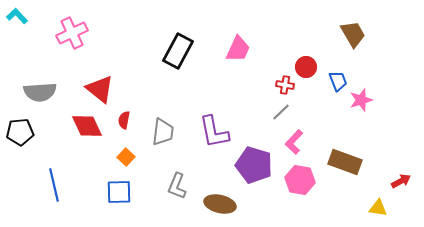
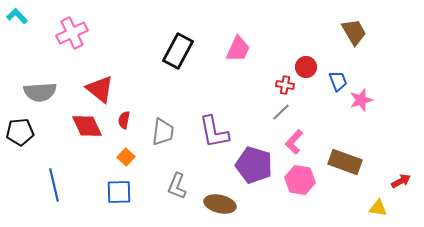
brown trapezoid: moved 1 px right, 2 px up
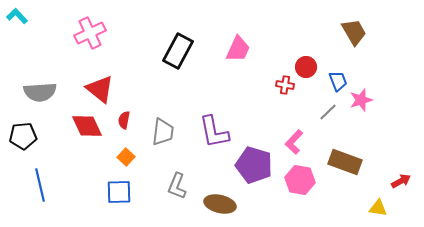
pink cross: moved 18 px right
gray line: moved 47 px right
black pentagon: moved 3 px right, 4 px down
blue line: moved 14 px left
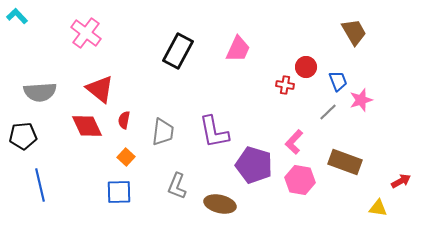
pink cross: moved 4 px left; rotated 28 degrees counterclockwise
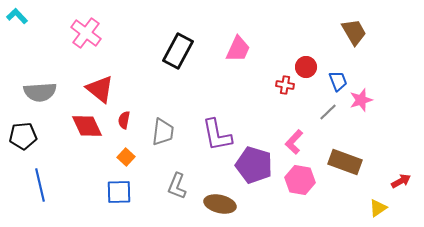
purple L-shape: moved 3 px right, 3 px down
yellow triangle: rotated 42 degrees counterclockwise
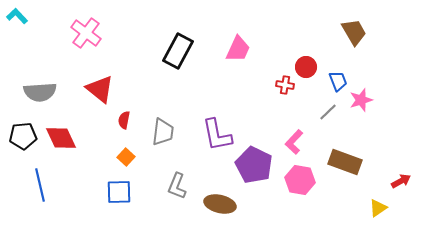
red diamond: moved 26 px left, 12 px down
purple pentagon: rotated 9 degrees clockwise
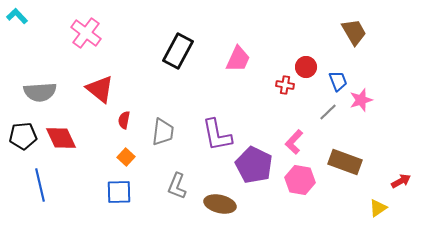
pink trapezoid: moved 10 px down
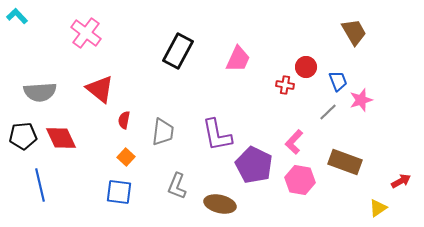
blue square: rotated 8 degrees clockwise
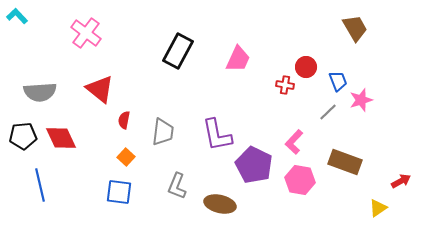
brown trapezoid: moved 1 px right, 4 px up
